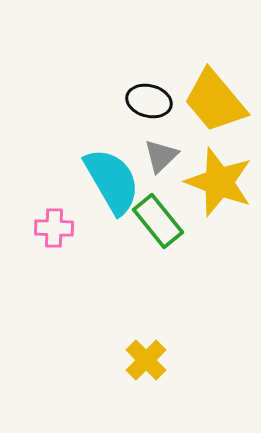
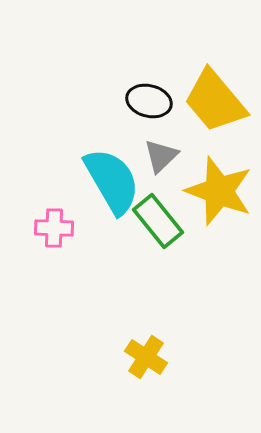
yellow star: moved 9 px down
yellow cross: moved 3 px up; rotated 12 degrees counterclockwise
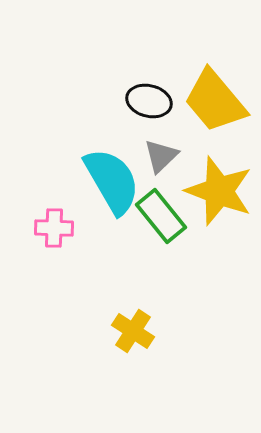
green rectangle: moved 3 px right, 5 px up
yellow cross: moved 13 px left, 26 px up
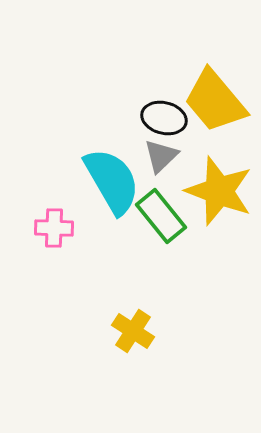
black ellipse: moved 15 px right, 17 px down
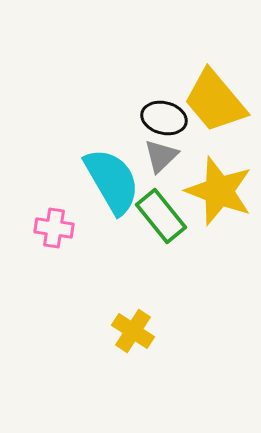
pink cross: rotated 6 degrees clockwise
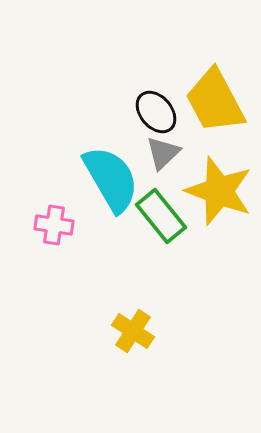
yellow trapezoid: rotated 12 degrees clockwise
black ellipse: moved 8 px left, 6 px up; rotated 36 degrees clockwise
gray triangle: moved 2 px right, 3 px up
cyan semicircle: moved 1 px left, 2 px up
pink cross: moved 3 px up
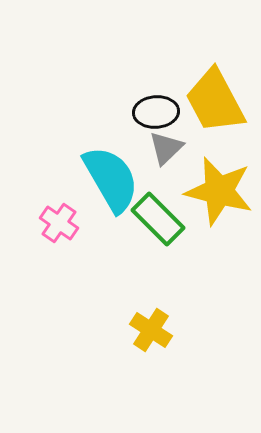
black ellipse: rotated 54 degrees counterclockwise
gray triangle: moved 3 px right, 5 px up
yellow star: rotated 6 degrees counterclockwise
green rectangle: moved 3 px left, 3 px down; rotated 6 degrees counterclockwise
pink cross: moved 5 px right, 2 px up; rotated 27 degrees clockwise
yellow cross: moved 18 px right, 1 px up
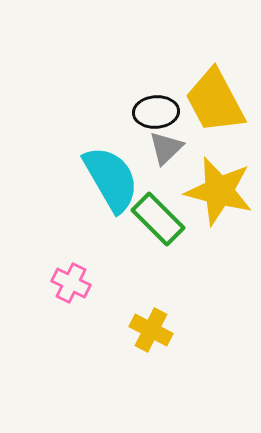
pink cross: moved 12 px right, 60 px down; rotated 9 degrees counterclockwise
yellow cross: rotated 6 degrees counterclockwise
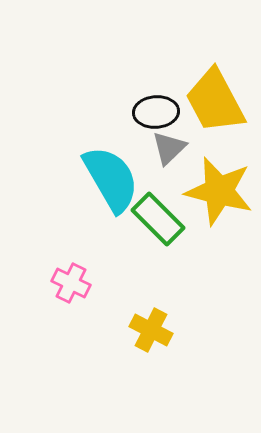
gray triangle: moved 3 px right
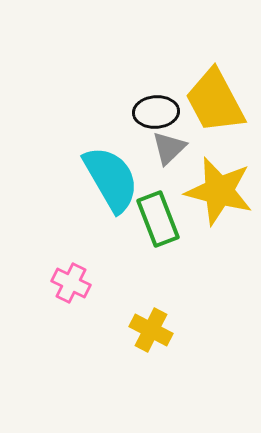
green rectangle: rotated 24 degrees clockwise
